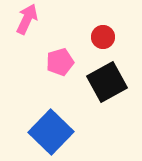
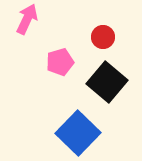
black square: rotated 21 degrees counterclockwise
blue square: moved 27 px right, 1 px down
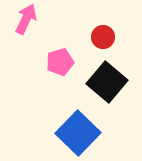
pink arrow: moved 1 px left
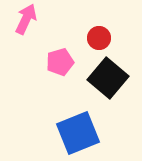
red circle: moved 4 px left, 1 px down
black square: moved 1 px right, 4 px up
blue square: rotated 24 degrees clockwise
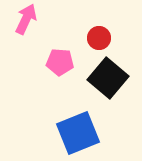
pink pentagon: rotated 20 degrees clockwise
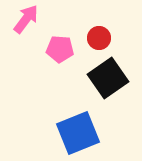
pink arrow: rotated 12 degrees clockwise
pink pentagon: moved 13 px up
black square: rotated 15 degrees clockwise
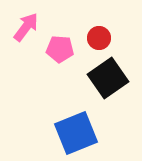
pink arrow: moved 8 px down
blue square: moved 2 px left
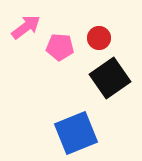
pink arrow: rotated 16 degrees clockwise
pink pentagon: moved 2 px up
black square: moved 2 px right
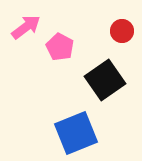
red circle: moved 23 px right, 7 px up
pink pentagon: rotated 24 degrees clockwise
black square: moved 5 px left, 2 px down
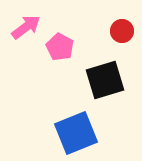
black square: rotated 18 degrees clockwise
